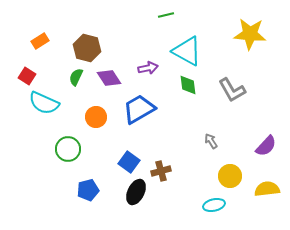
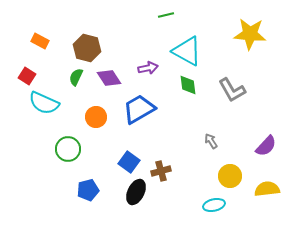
orange rectangle: rotated 60 degrees clockwise
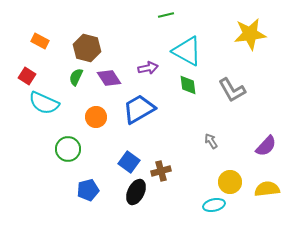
yellow star: rotated 12 degrees counterclockwise
yellow circle: moved 6 px down
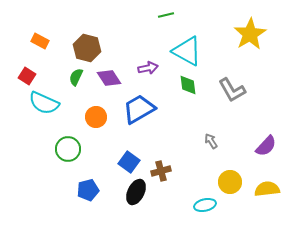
yellow star: rotated 24 degrees counterclockwise
cyan ellipse: moved 9 px left
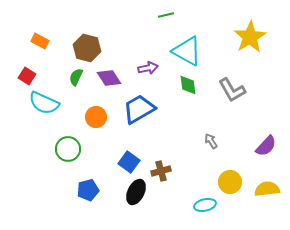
yellow star: moved 3 px down
